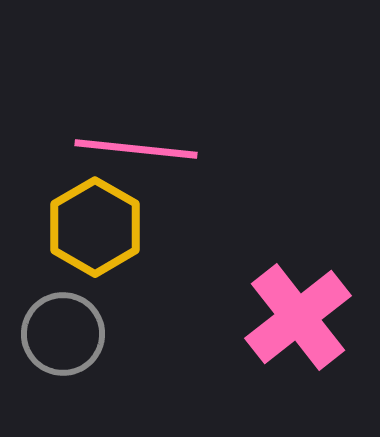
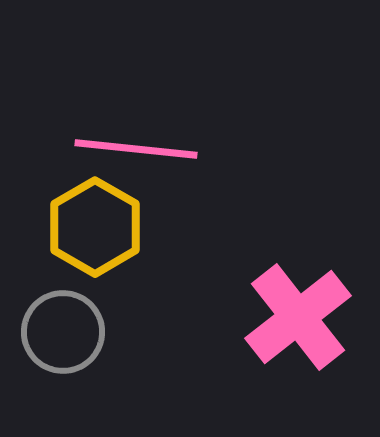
gray circle: moved 2 px up
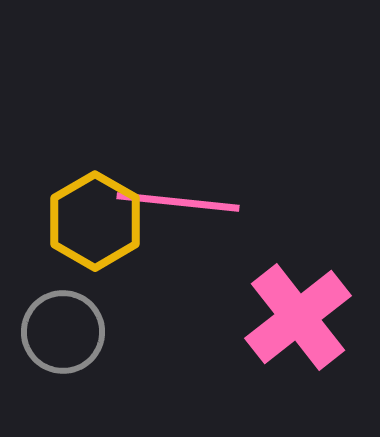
pink line: moved 42 px right, 53 px down
yellow hexagon: moved 6 px up
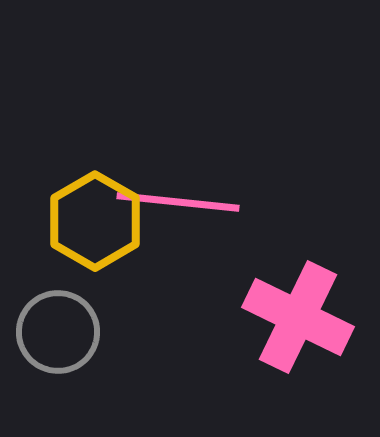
pink cross: rotated 26 degrees counterclockwise
gray circle: moved 5 px left
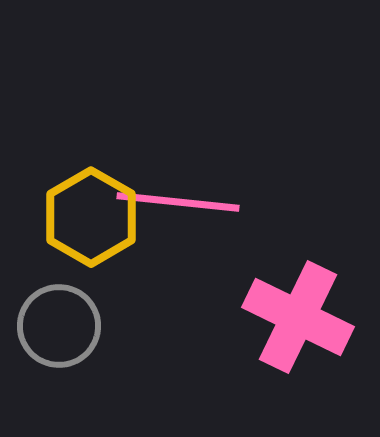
yellow hexagon: moved 4 px left, 4 px up
gray circle: moved 1 px right, 6 px up
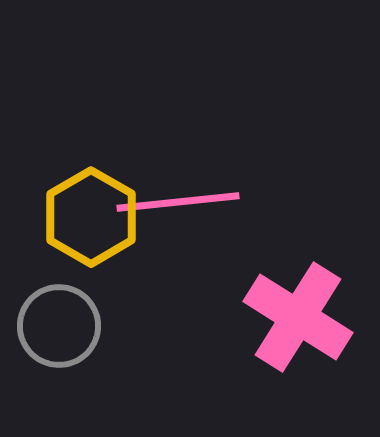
pink line: rotated 12 degrees counterclockwise
pink cross: rotated 6 degrees clockwise
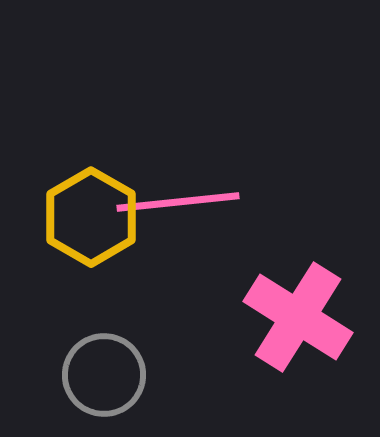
gray circle: moved 45 px right, 49 px down
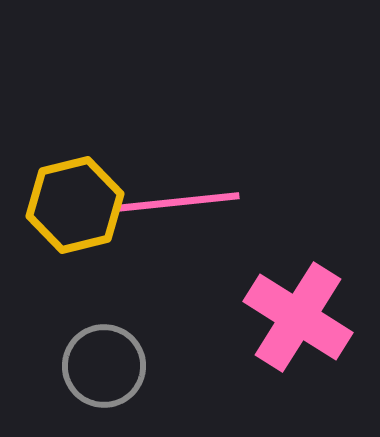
yellow hexagon: moved 16 px left, 12 px up; rotated 16 degrees clockwise
gray circle: moved 9 px up
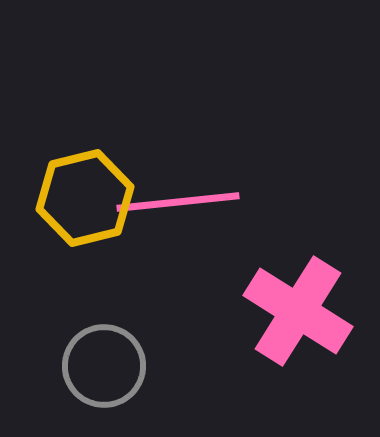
yellow hexagon: moved 10 px right, 7 px up
pink cross: moved 6 px up
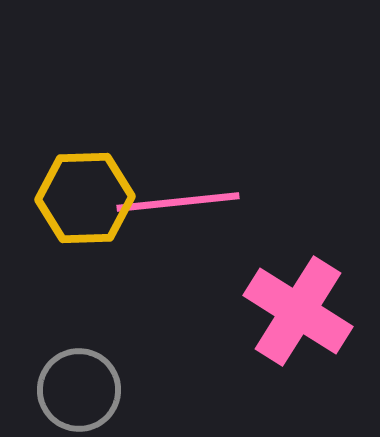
yellow hexagon: rotated 12 degrees clockwise
gray circle: moved 25 px left, 24 px down
